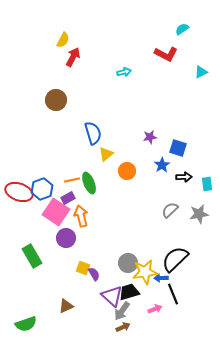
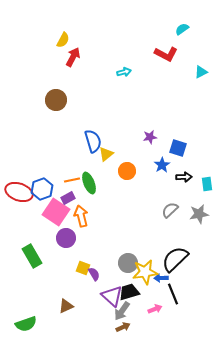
blue semicircle: moved 8 px down
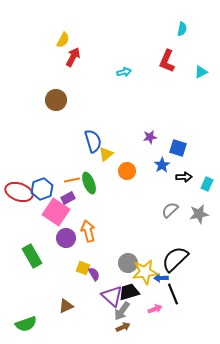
cyan semicircle: rotated 136 degrees clockwise
red L-shape: moved 1 px right, 7 px down; rotated 85 degrees clockwise
cyan rectangle: rotated 32 degrees clockwise
orange arrow: moved 7 px right, 15 px down
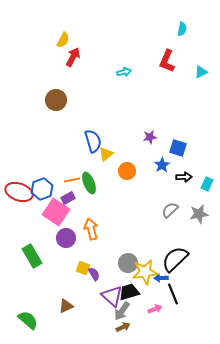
orange arrow: moved 3 px right, 2 px up
green semicircle: moved 2 px right, 4 px up; rotated 120 degrees counterclockwise
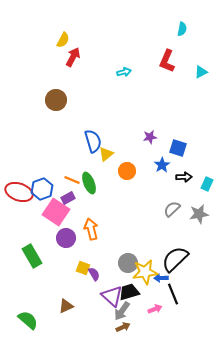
orange line: rotated 35 degrees clockwise
gray semicircle: moved 2 px right, 1 px up
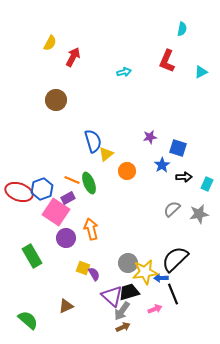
yellow semicircle: moved 13 px left, 3 px down
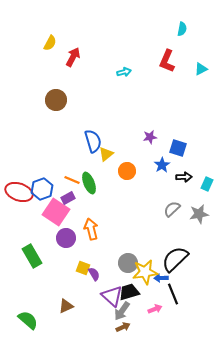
cyan triangle: moved 3 px up
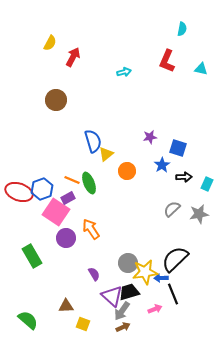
cyan triangle: rotated 40 degrees clockwise
orange arrow: rotated 20 degrees counterclockwise
yellow square: moved 56 px down
brown triangle: rotated 21 degrees clockwise
